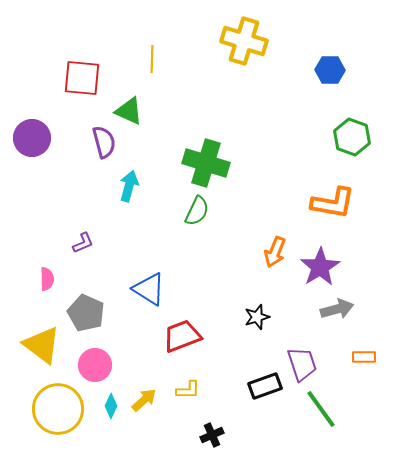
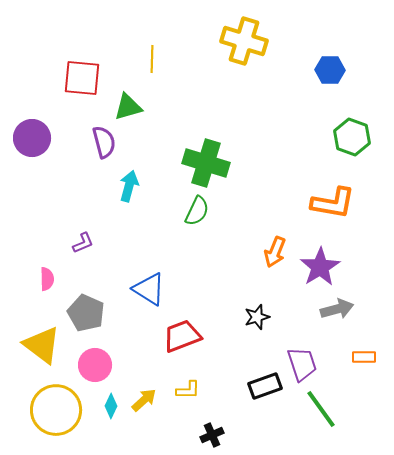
green triangle: moved 1 px left, 4 px up; rotated 40 degrees counterclockwise
yellow circle: moved 2 px left, 1 px down
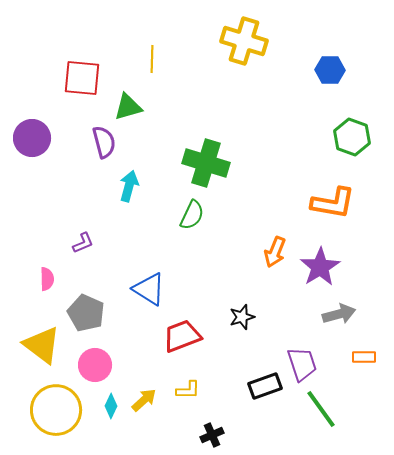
green semicircle: moved 5 px left, 4 px down
gray arrow: moved 2 px right, 5 px down
black star: moved 15 px left
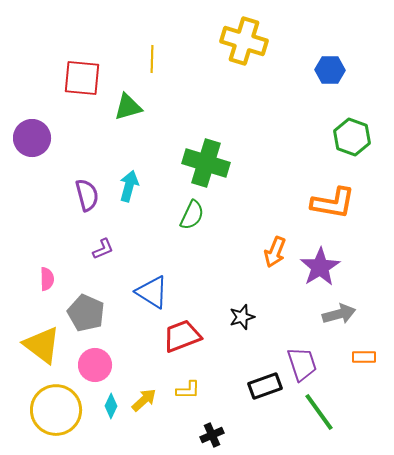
purple semicircle: moved 17 px left, 53 px down
purple L-shape: moved 20 px right, 6 px down
blue triangle: moved 3 px right, 3 px down
green line: moved 2 px left, 3 px down
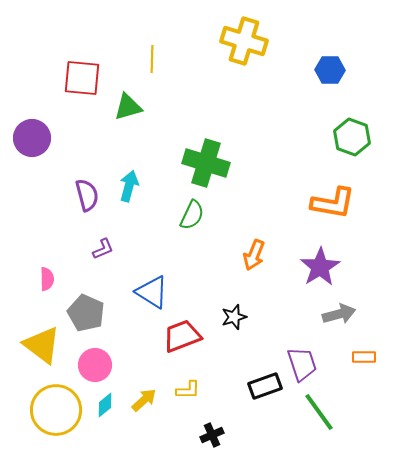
orange arrow: moved 21 px left, 3 px down
black star: moved 8 px left
cyan diamond: moved 6 px left, 1 px up; rotated 25 degrees clockwise
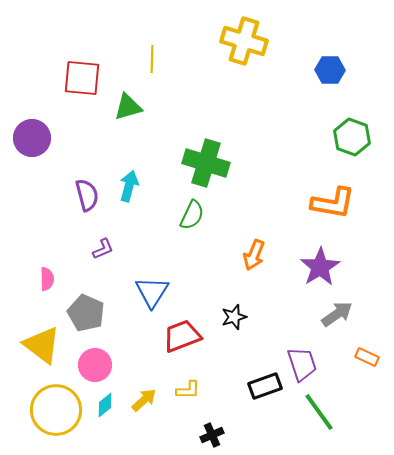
blue triangle: rotated 30 degrees clockwise
gray arrow: moved 2 px left; rotated 20 degrees counterclockwise
orange rectangle: moved 3 px right; rotated 25 degrees clockwise
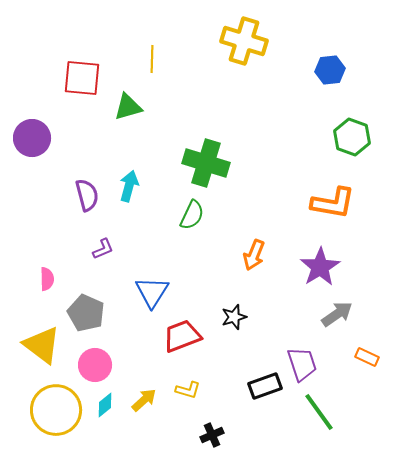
blue hexagon: rotated 8 degrees counterclockwise
yellow L-shape: rotated 15 degrees clockwise
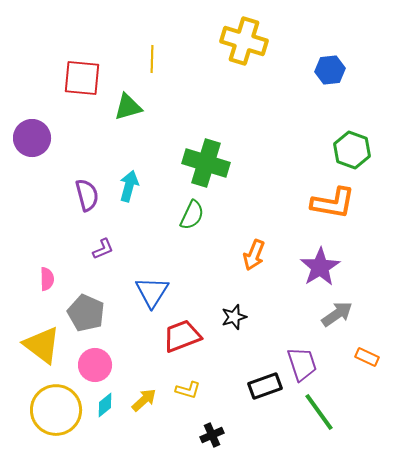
green hexagon: moved 13 px down
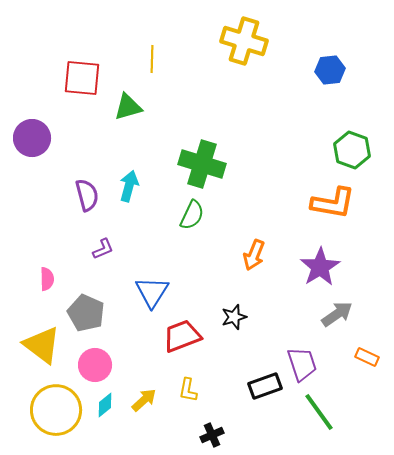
green cross: moved 4 px left, 1 px down
yellow L-shape: rotated 85 degrees clockwise
